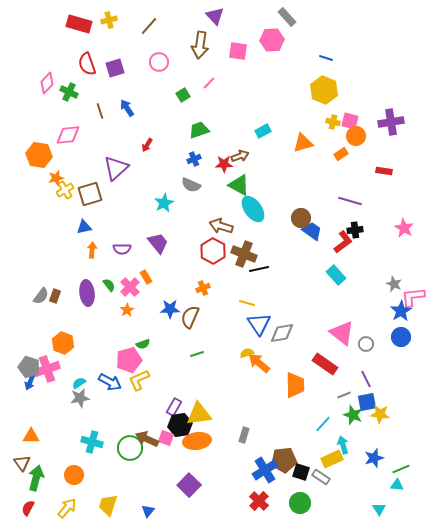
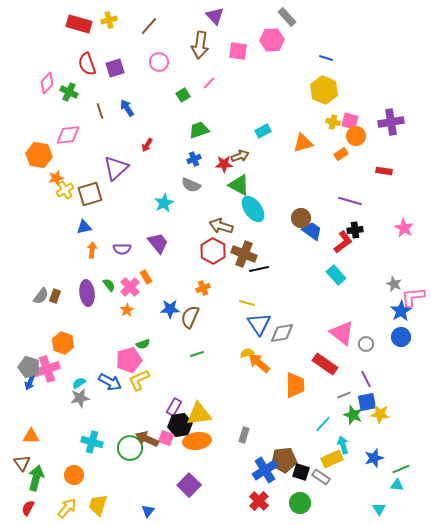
yellow trapezoid at (108, 505): moved 10 px left
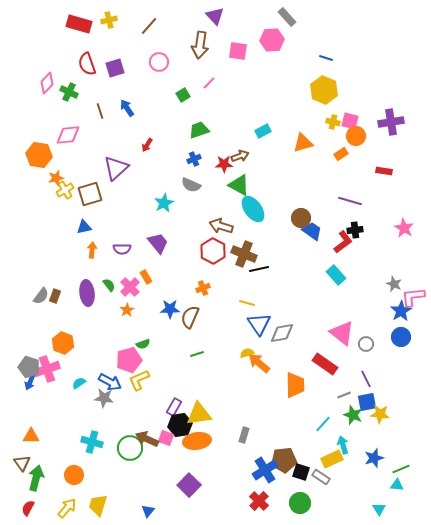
gray star at (80, 398): moved 24 px right; rotated 18 degrees clockwise
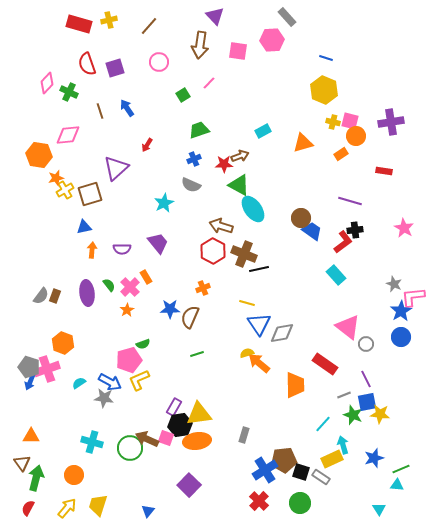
pink triangle at (342, 333): moved 6 px right, 6 px up
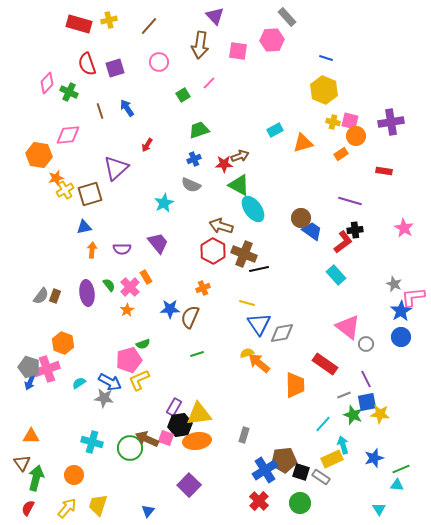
cyan rectangle at (263, 131): moved 12 px right, 1 px up
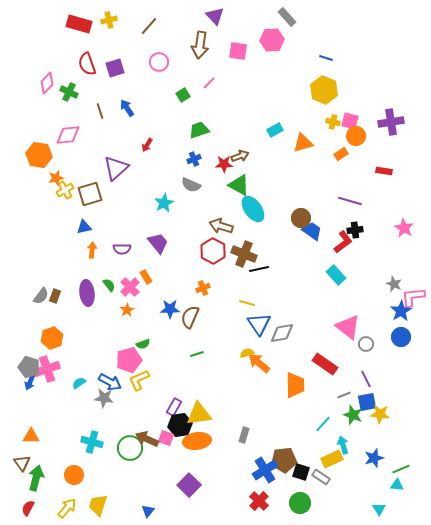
orange hexagon at (63, 343): moved 11 px left, 5 px up; rotated 20 degrees clockwise
